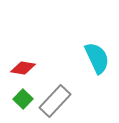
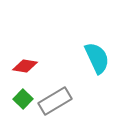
red diamond: moved 2 px right, 2 px up
gray rectangle: rotated 16 degrees clockwise
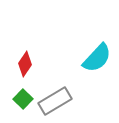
cyan semicircle: rotated 68 degrees clockwise
red diamond: moved 2 px up; rotated 65 degrees counterclockwise
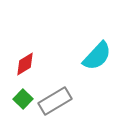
cyan semicircle: moved 2 px up
red diamond: rotated 25 degrees clockwise
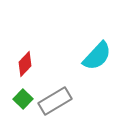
red diamond: rotated 15 degrees counterclockwise
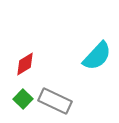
red diamond: rotated 15 degrees clockwise
gray rectangle: rotated 56 degrees clockwise
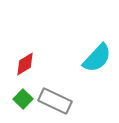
cyan semicircle: moved 2 px down
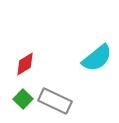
cyan semicircle: rotated 8 degrees clockwise
